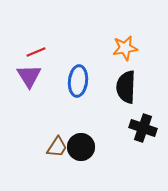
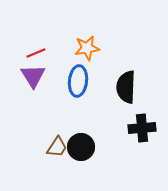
orange star: moved 38 px left
red line: moved 1 px down
purple triangle: moved 4 px right
black cross: moved 1 px left; rotated 24 degrees counterclockwise
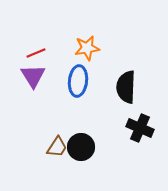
black cross: moved 2 px left; rotated 28 degrees clockwise
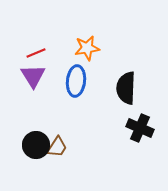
blue ellipse: moved 2 px left
black semicircle: moved 1 px down
black circle: moved 45 px left, 2 px up
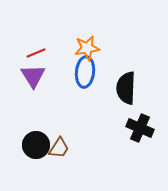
blue ellipse: moved 9 px right, 9 px up
brown trapezoid: moved 2 px right, 1 px down
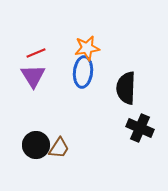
blue ellipse: moved 2 px left
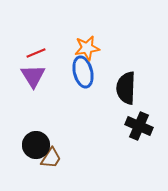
blue ellipse: rotated 20 degrees counterclockwise
black cross: moved 1 px left, 2 px up
brown trapezoid: moved 8 px left, 10 px down
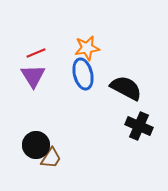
blue ellipse: moved 2 px down
black semicircle: rotated 116 degrees clockwise
